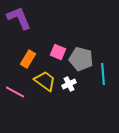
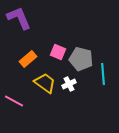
orange rectangle: rotated 18 degrees clockwise
yellow trapezoid: moved 2 px down
pink line: moved 1 px left, 9 px down
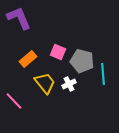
gray pentagon: moved 1 px right, 2 px down
yellow trapezoid: rotated 15 degrees clockwise
pink line: rotated 18 degrees clockwise
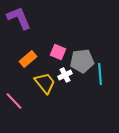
gray pentagon: rotated 20 degrees counterclockwise
cyan line: moved 3 px left
white cross: moved 4 px left, 9 px up
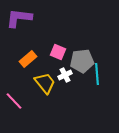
purple L-shape: rotated 60 degrees counterclockwise
cyan line: moved 3 px left
